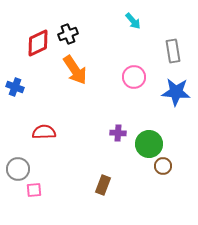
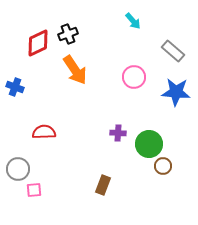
gray rectangle: rotated 40 degrees counterclockwise
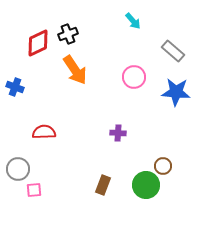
green circle: moved 3 px left, 41 px down
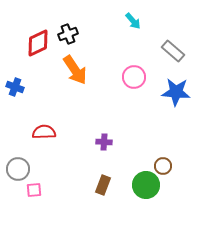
purple cross: moved 14 px left, 9 px down
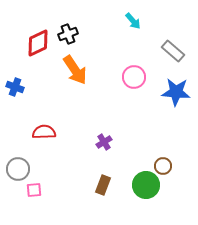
purple cross: rotated 35 degrees counterclockwise
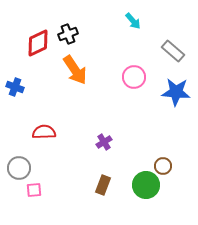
gray circle: moved 1 px right, 1 px up
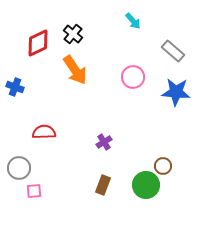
black cross: moved 5 px right; rotated 30 degrees counterclockwise
pink circle: moved 1 px left
pink square: moved 1 px down
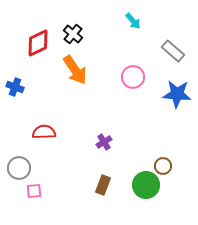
blue star: moved 1 px right, 2 px down
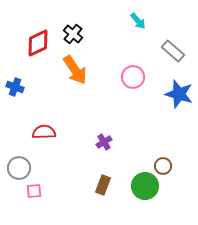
cyan arrow: moved 5 px right
blue star: moved 2 px right; rotated 12 degrees clockwise
green circle: moved 1 px left, 1 px down
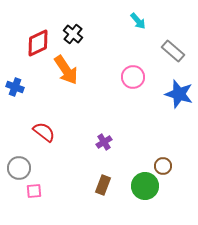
orange arrow: moved 9 px left
red semicircle: rotated 40 degrees clockwise
